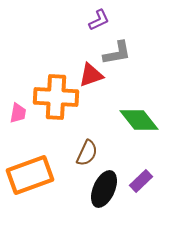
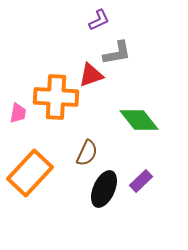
orange rectangle: moved 2 px up; rotated 27 degrees counterclockwise
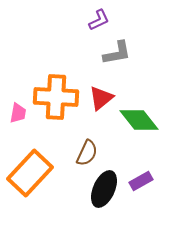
red triangle: moved 10 px right, 23 px down; rotated 20 degrees counterclockwise
purple rectangle: rotated 15 degrees clockwise
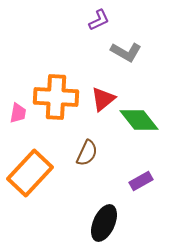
gray L-shape: moved 9 px right, 1 px up; rotated 40 degrees clockwise
red triangle: moved 2 px right, 1 px down
black ellipse: moved 34 px down
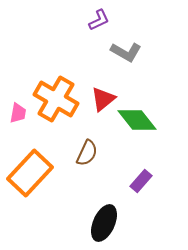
orange cross: moved 2 px down; rotated 27 degrees clockwise
green diamond: moved 2 px left
purple rectangle: rotated 20 degrees counterclockwise
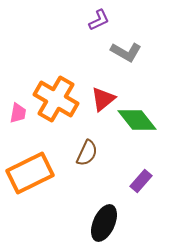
orange rectangle: rotated 21 degrees clockwise
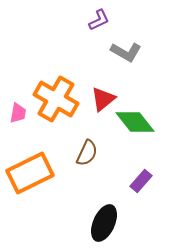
green diamond: moved 2 px left, 2 px down
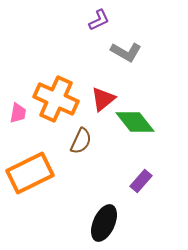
orange cross: rotated 6 degrees counterclockwise
brown semicircle: moved 6 px left, 12 px up
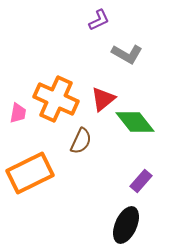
gray L-shape: moved 1 px right, 2 px down
black ellipse: moved 22 px right, 2 px down
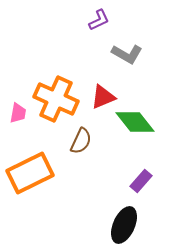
red triangle: moved 2 px up; rotated 16 degrees clockwise
black ellipse: moved 2 px left
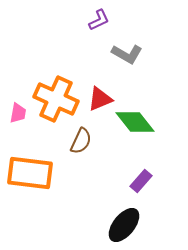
red triangle: moved 3 px left, 2 px down
orange rectangle: rotated 33 degrees clockwise
black ellipse: rotated 15 degrees clockwise
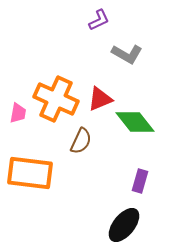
purple rectangle: moved 1 px left; rotated 25 degrees counterclockwise
